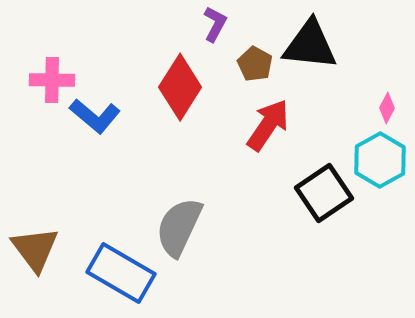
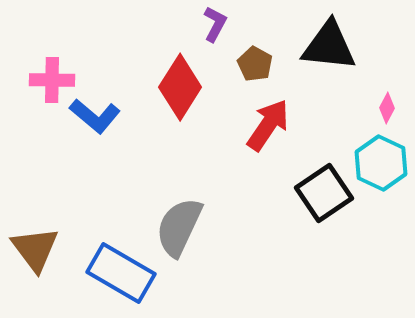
black triangle: moved 19 px right, 1 px down
cyan hexagon: moved 1 px right, 3 px down; rotated 6 degrees counterclockwise
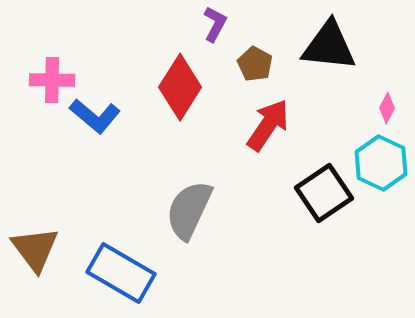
gray semicircle: moved 10 px right, 17 px up
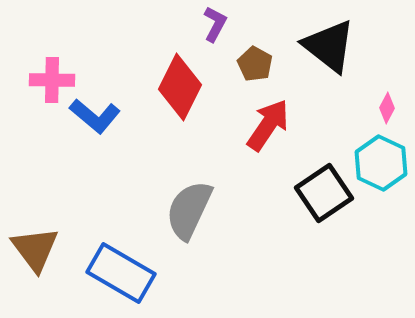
black triangle: rotated 32 degrees clockwise
red diamond: rotated 6 degrees counterclockwise
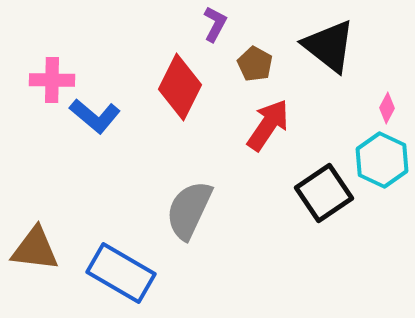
cyan hexagon: moved 1 px right, 3 px up
brown triangle: rotated 46 degrees counterclockwise
